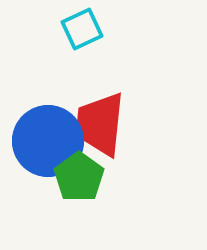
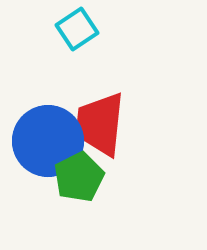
cyan square: moved 5 px left; rotated 9 degrees counterclockwise
green pentagon: rotated 9 degrees clockwise
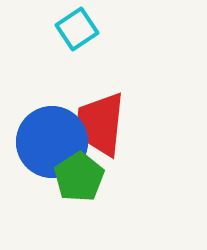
blue circle: moved 4 px right, 1 px down
green pentagon: rotated 6 degrees counterclockwise
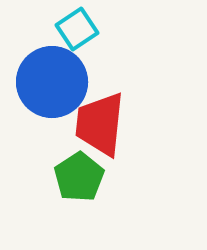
blue circle: moved 60 px up
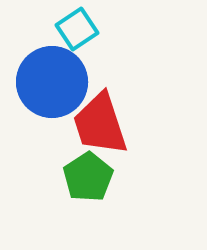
red trapezoid: rotated 24 degrees counterclockwise
green pentagon: moved 9 px right
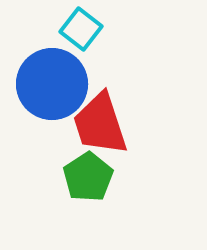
cyan square: moved 4 px right; rotated 18 degrees counterclockwise
blue circle: moved 2 px down
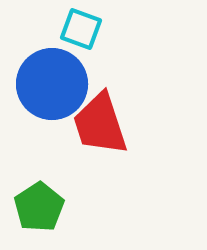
cyan square: rotated 18 degrees counterclockwise
green pentagon: moved 49 px left, 30 px down
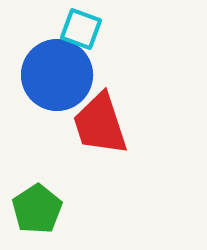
blue circle: moved 5 px right, 9 px up
green pentagon: moved 2 px left, 2 px down
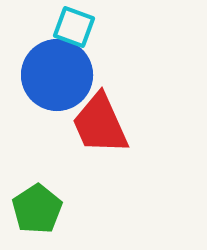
cyan square: moved 7 px left, 2 px up
red trapezoid: rotated 6 degrees counterclockwise
